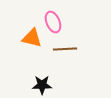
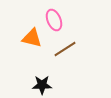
pink ellipse: moved 1 px right, 2 px up
brown line: rotated 30 degrees counterclockwise
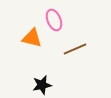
brown line: moved 10 px right; rotated 10 degrees clockwise
black star: rotated 12 degrees counterclockwise
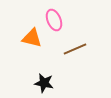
black star: moved 2 px right, 2 px up; rotated 24 degrees clockwise
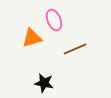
orange triangle: rotated 30 degrees counterclockwise
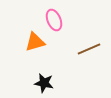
orange triangle: moved 3 px right, 4 px down
brown line: moved 14 px right
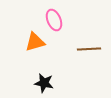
brown line: rotated 20 degrees clockwise
